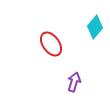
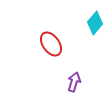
cyan diamond: moved 4 px up
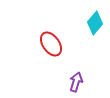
purple arrow: moved 2 px right
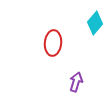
red ellipse: moved 2 px right, 1 px up; rotated 40 degrees clockwise
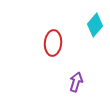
cyan diamond: moved 2 px down
